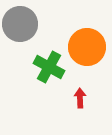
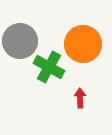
gray circle: moved 17 px down
orange circle: moved 4 px left, 3 px up
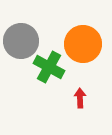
gray circle: moved 1 px right
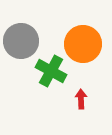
green cross: moved 2 px right, 4 px down
red arrow: moved 1 px right, 1 px down
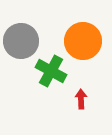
orange circle: moved 3 px up
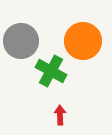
red arrow: moved 21 px left, 16 px down
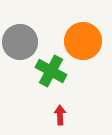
gray circle: moved 1 px left, 1 px down
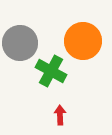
gray circle: moved 1 px down
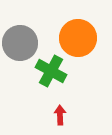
orange circle: moved 5 px left, 3 px up
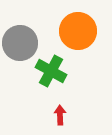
orange circle: moved 7 px up
